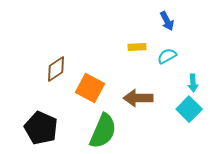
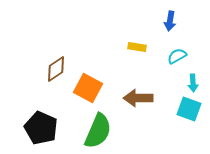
blue arrow: moved 3 px right; rotated 36 degrees clockwise
yellow rectangle: rotated 12 degrees clockwise
cyan semicircle: moved 10 px right
orange square: moved 2 px left
cyan square: rotated 25 degrees counterclockwise
green semicircle: moved 5 px left
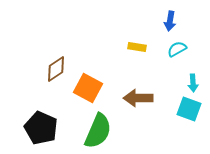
cyan semicircle: moved 7 px up
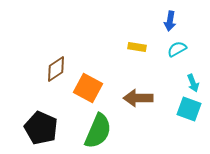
cyan arrow: rotated 18 degrees counterclockwise
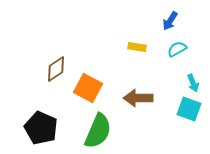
blue arrow: rotated 24 degrees clockwise
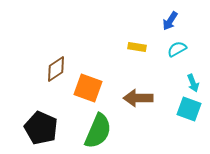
orange square: rotated 8 degrees counterclockwise
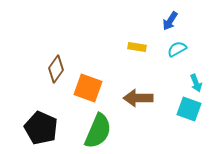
brown diamond: rotated 20 degrees counterclockwise
cyan arrow: moved 3 px right
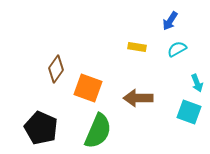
cyan arrow: moved 1 px right
cyan square: moved 3 px down
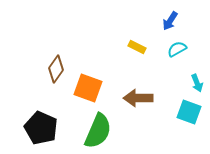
yellow rectangle: rotated 18 degrees clockwise
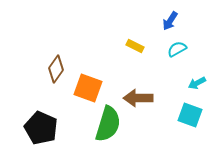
yellow rectangle: moved 2 px left, 1 px up
cyan arrow: rotated 84 degrees clockwise
cyan square: moved 1 px right, 3 px down
green semicircle: moved 10 px right, 7 px up; rotated 6 degrees counterclockwise
